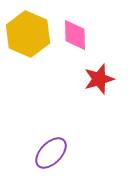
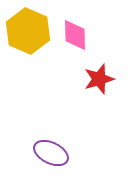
yellow hexagon: moved 3 px up
purple ellipse: rotated 72 degrees clockwise
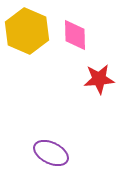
yellow hexagon: moved 1 px left
red star: rotated 12 degrees clockwise
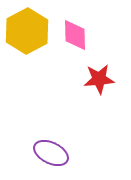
yellow hexagon: rotated 9 degrees clockwise
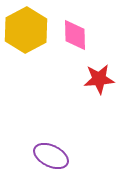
yellow hexagon: moved 1 px left, 1 px up
purple ellipse: moved 3 px down
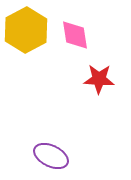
pink diamond: rotated 8 degrees counterclockwise
red star: rotated 8 degrees clockwise
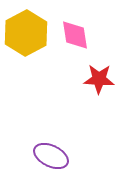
yellow hexagon: moved 3 px down
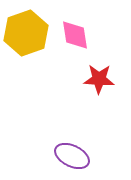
yellow hexagon: rotated 9 degrees clockwise
purple ellipse: moved 21 px right
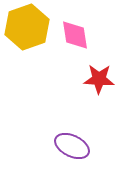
yellow hexagon: moved 1 px right, 6 px up
purple ellipse: moved 10 px up
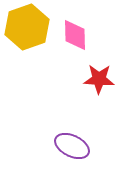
pink diamond: rotated 8 degrees clockwise
